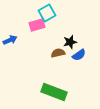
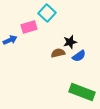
cyan square: rotated 18 degrees counterclockwise
pink rectangle: moved 8 px left, 2 px down
blue semicircle: moved 1 px down
green rectangle: moved 28 px right
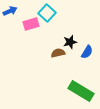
pink rectangle: moved 2 px right, 3 px up
blue arrow: moved 29 px up
blue semicircle: moved 8 px right, 4 px up; rotated 24 degrees counterclockwise
green rectangle: moved 1 px left, 1 px up; rotated 10 degrees clockwise
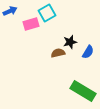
cyan square: rotated 18 degrees clockwise
blue semicircle: moved 1 px right
green rectangle: moved 2 px right
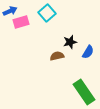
cyan square: rotated 12 degrees counterclockwise
pink rectangle: moved 10 px left, 2 px up
brown semicircle: moved 1 px left, 3 px down
green rectangle: moved 1 px right, 1 px down; rotated 25 degrees clockwise
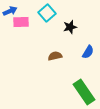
pink rectangle: rotated 14 degrees clockwise
black star: moved 15 px up
brown semicircle: moved 2 px left
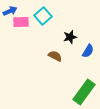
cyan square: moved 4 px left, 3 px down
black star: moved 10 px down
blue semicircle: moved 1 px up
brown semicircle: rotated 40 degrees clockwise
green rectangle: rotated 70 degrees clockwise
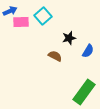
black star: moved 1 px left, 1 px down
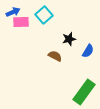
blue arrow: moved 3 px right, 1 px down
cyan square: moved 1 px right, 1 px up
black star: moved 1 px down
